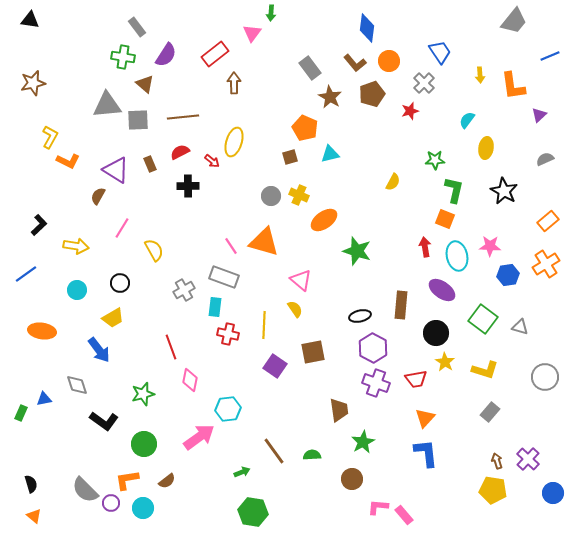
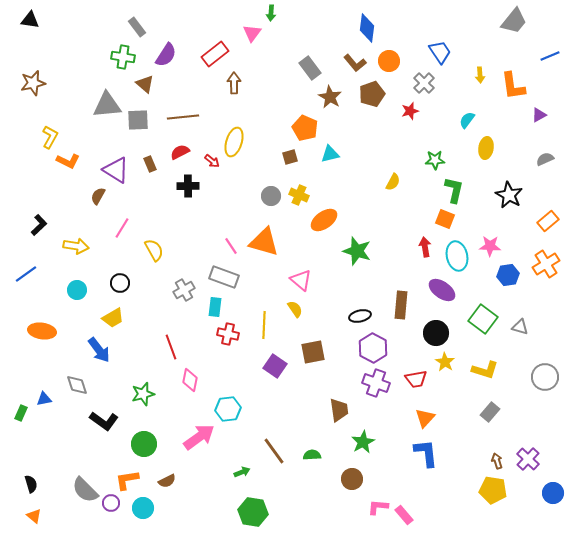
purple triangle at (539, 115): rotated 14 degrees clockwise
black star at (504, 191): moved 5 px right, 4 px down
brown semicircle at (167, 481): rotated 12 degrees clockwise
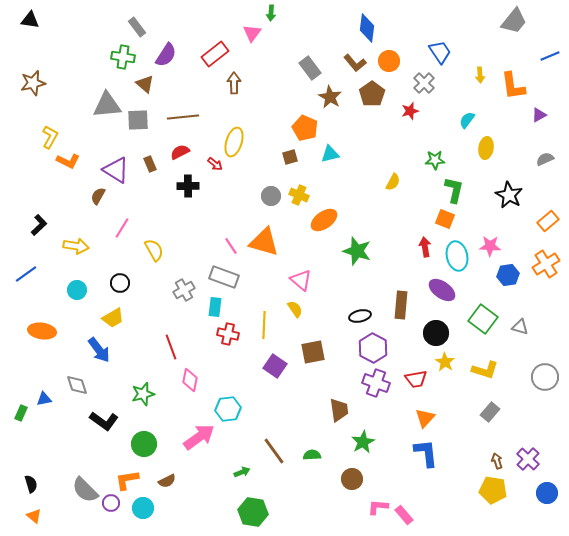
brown pentagon at (372, 94): rotated 15 degrees counterclockwise
red arrow at (212, 161): moved 3 px right, 3 px down
blue circle at (553, 493): moved 6 px left
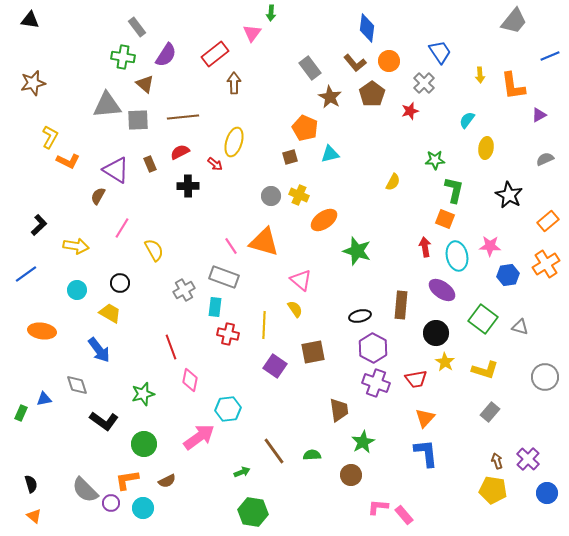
yellow trapezoid at (113, 318): moved 3 px left, 5 px up; rotated 120 degrees counterclockwise
brown circle at (352, 479): moved 1 px left, 4 px up
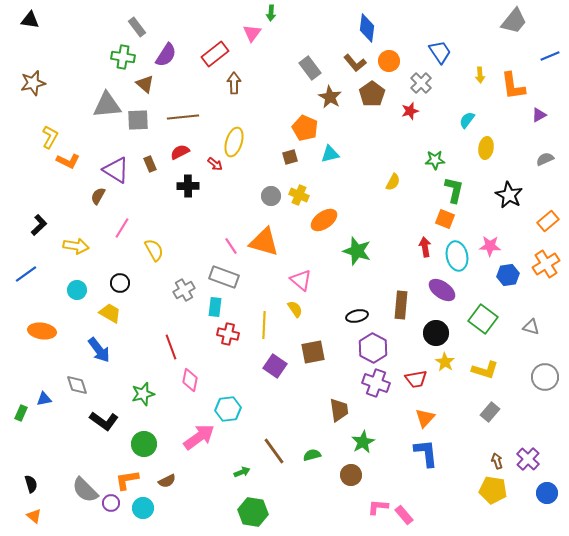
gray cross at (424, 83): moved 3 px left
black ellipse at (360, 316): moved 3 px left
gray triangle at (520, 327): moved 11 px right
green semicircle at (312, 455): rotated 12 degrees counterclockwise
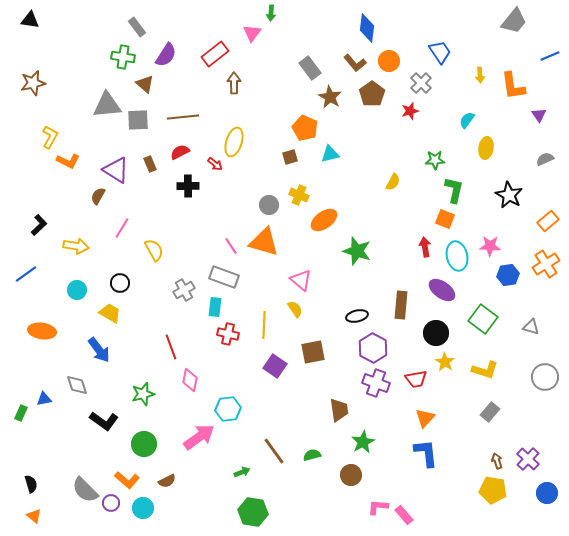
purple triangle at (539, 115): rotated 35 degrees counterclockwise
gray circle at (271, 196): moved 2 px left, 9 px down
orange L-shape at (127, 480): rotated 130 degrees counterclockwise
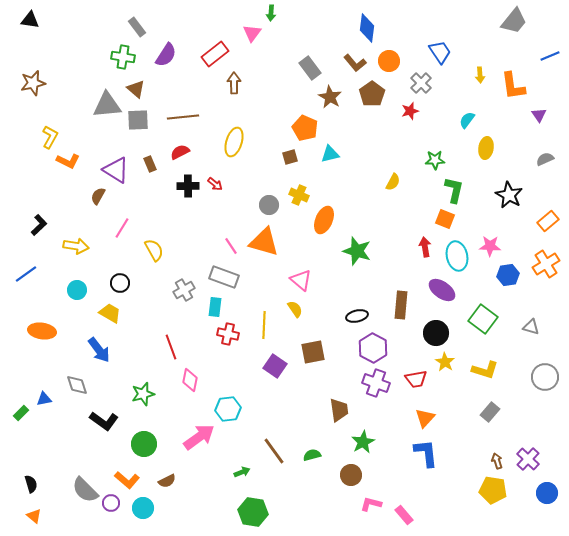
brown triangle at (145, 84): moved 9 px left, 5 px down
red arrow at (215, 164): moved 20 px down
orange ellipse at (324, 220): rotated 32 degrees counterclockwise
green rectangle at (21, 413): rotated 21 degrees clockwise
pink L-shape at (378, 507): moved 7 px left, 3 px up; rotated 10 degrees clockwise
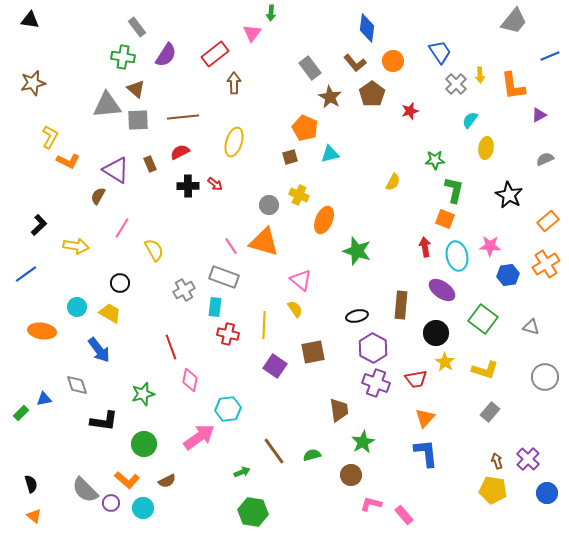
orange circle at (389, 61): moved 4 px right
gray cross at (421, 83): moved 35 px right, 1 px down
purple triangle at (539, 115): rotated 35 degrees clockwise
cyan semicircle at (467, 120): moved 3 px right
cyan circle at (77, 290): moved 17 px down
black L-shape at (104, 421): rotated 28 degrees counterclockwise
